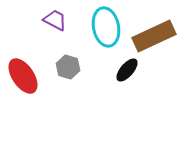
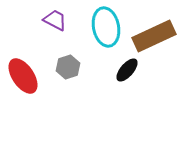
gray hexagon: rotated 25 degrees clockwise
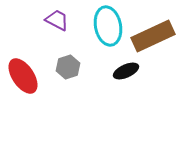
purple trapezoid: moved 2 px right
cyan ellipse: moved 2 px right, 1 px up
brown rectangle: moved 1 px left
black ellipse: moved 1 px left, 1 px down; rotated 25 degrees clockwise
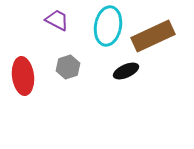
cyan ellipse: rotated 21 degrees clockwise
red ellipse: rotated 27 degrees clockwise
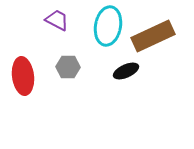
gray hexagon: rotated 20 degrees clockwise
